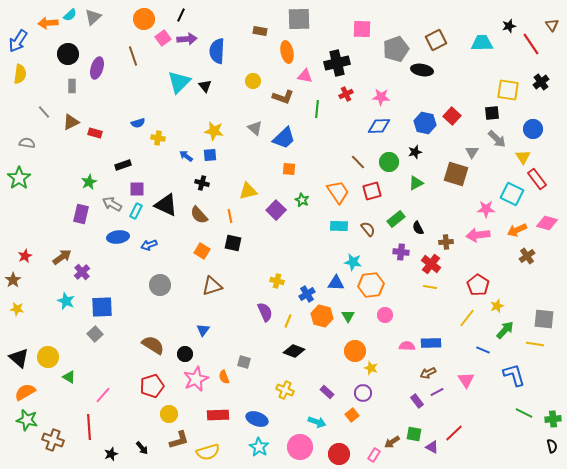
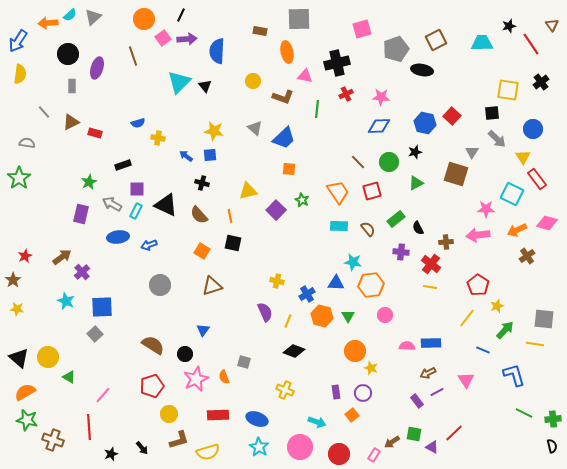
pink square at (362, 29): rotated 18 degrees counterclockwise
purple rectangle at (327, 392): moved 9 px right; rotated 40 degrees clockwise
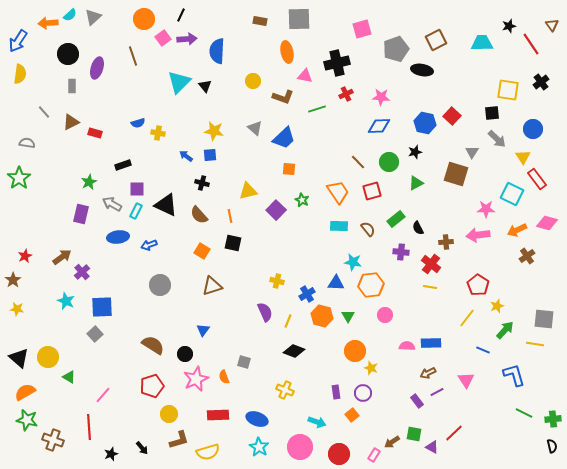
brown rectangle at (260, 31): moved 10 px up
green line at (317, 109): rotated 66 degrees clockwise
yellow cross at (158, 138): moved 5 px up
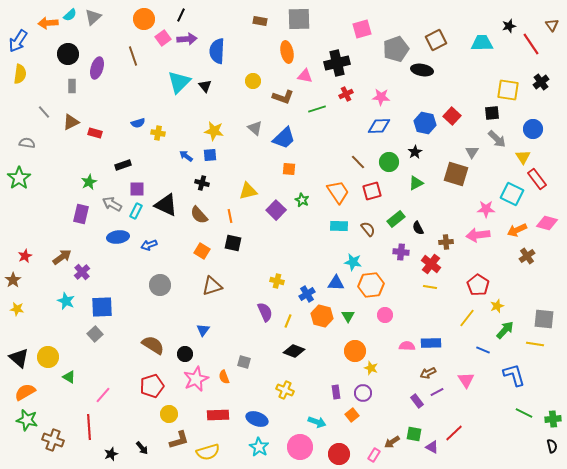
black star at (415, 152): rotated 16 degrees counterclockwise
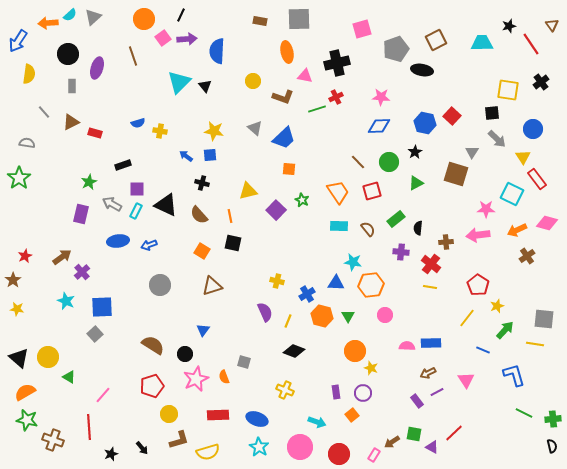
yellow semicircle at (20, 74): moved 9 px right
red cross at (346, 94): moved 10 px left, 3 px down
yellow cross at (158, 133): moved 2 px right, 2 px up
black semicircle at (418, 228): rotated 32 degrees clockwise
blue ellipse at (118, 237): moved 4 px down
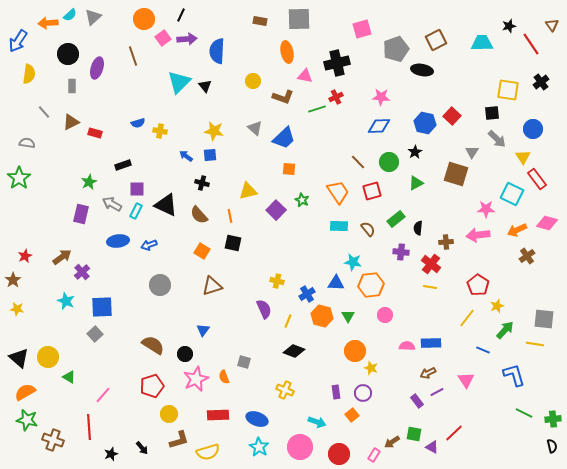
purple semicircle at (265, 312): moved 1 px left, 3 px up
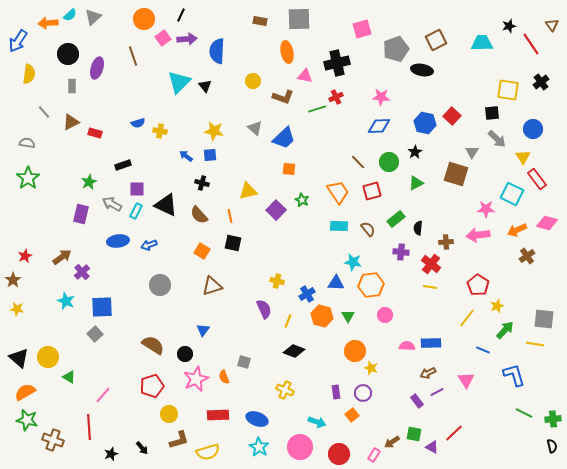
green star at (19, 178): moved 9 px right
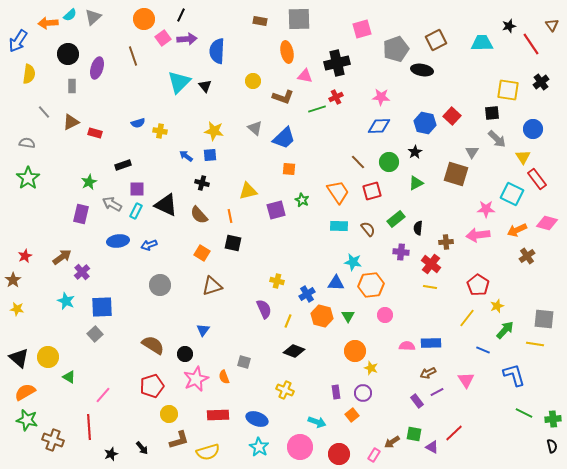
purple square at (276, 210): rotated 30 degrees clockwise
orange square at (202, 251): moved 2 px down
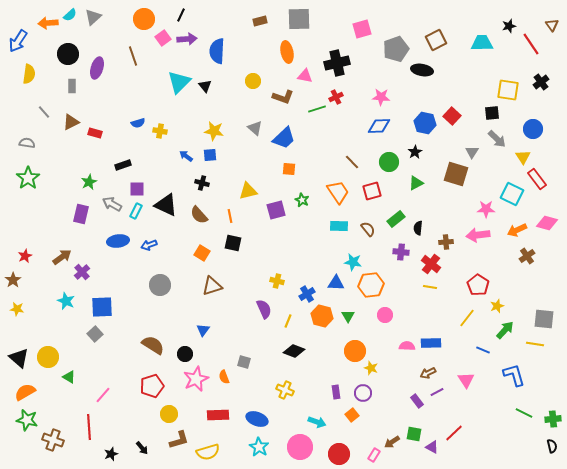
brown rectangle at (260, 21): rotated 24 degrees counterclockwise
brown line at (358, 162): moved 6 px left
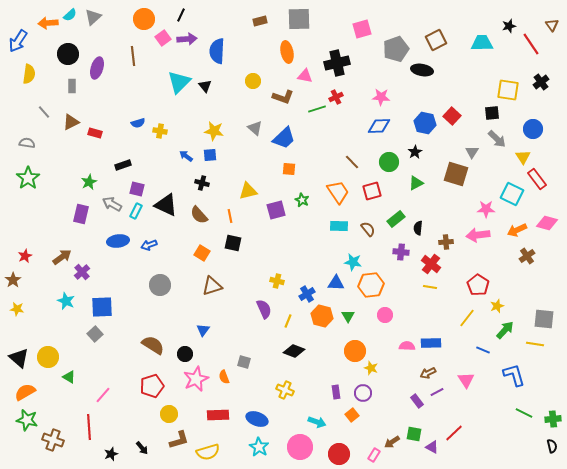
brown line at (133, 56): rotated 12 degrees clockwise
purple square at (137, 189): rotated 14 degrees clockwise
